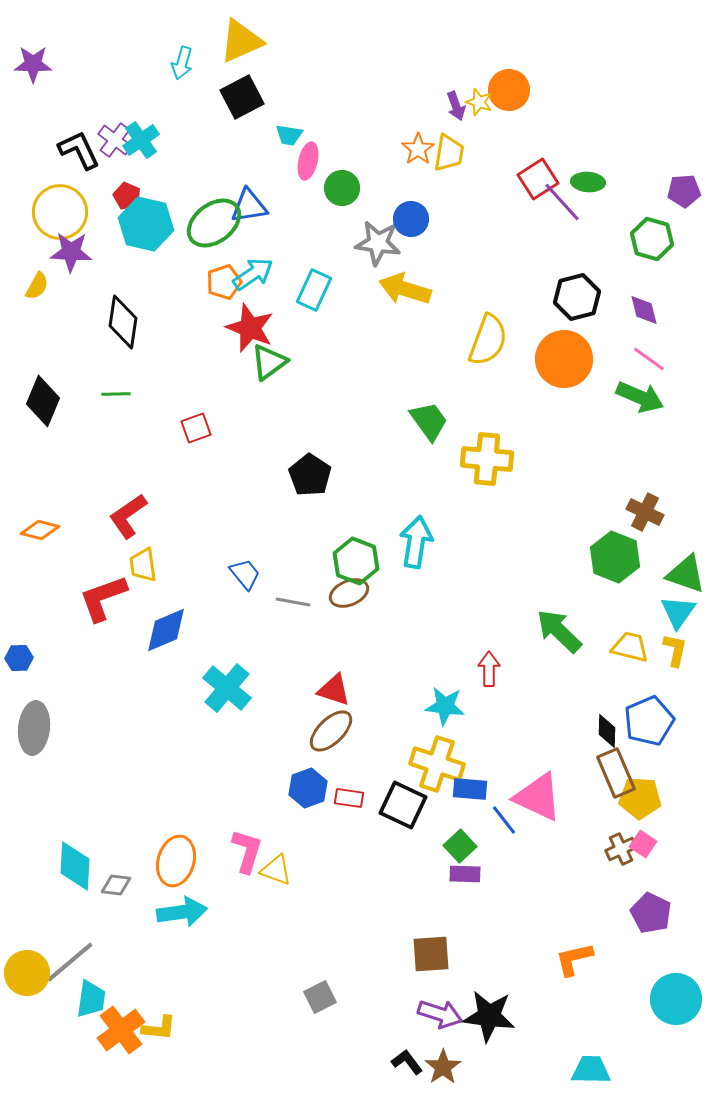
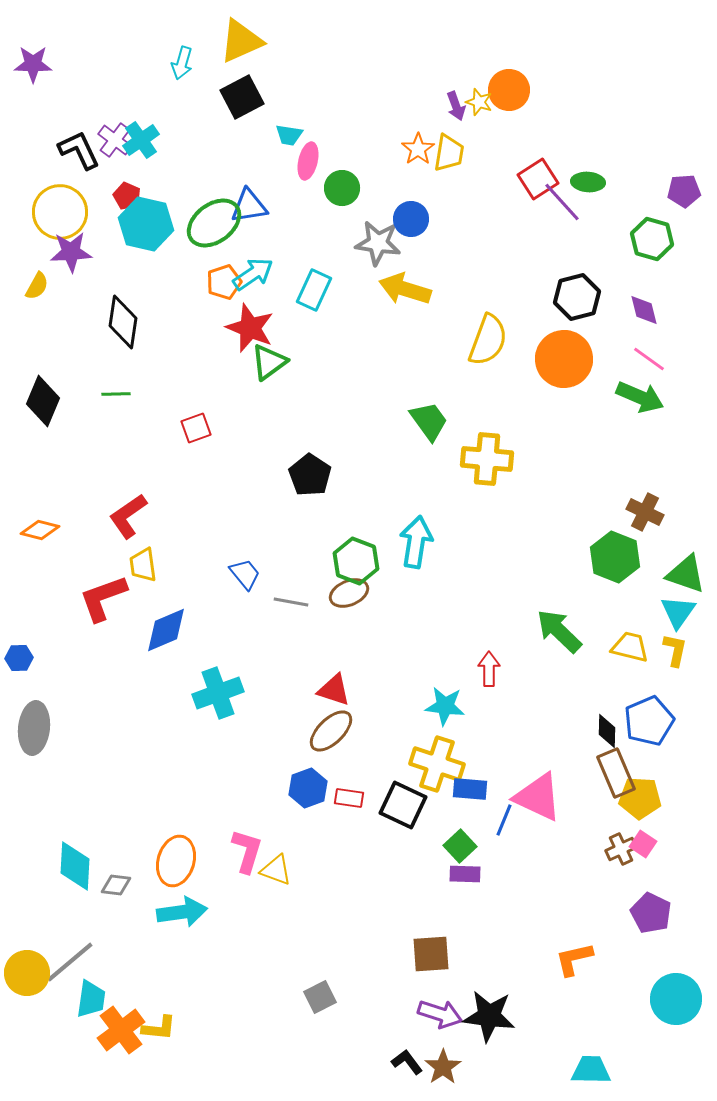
purple star at (71, 252): rotated 6 degrees counterclockwise
gray line at (293, 602): moved 2 px left
cyan cross at (227, 688): moved 9 px left, 5 px down; rotated 30 degrees clockwise
blue line at (504, 820): rotated 60 degrees clockwise
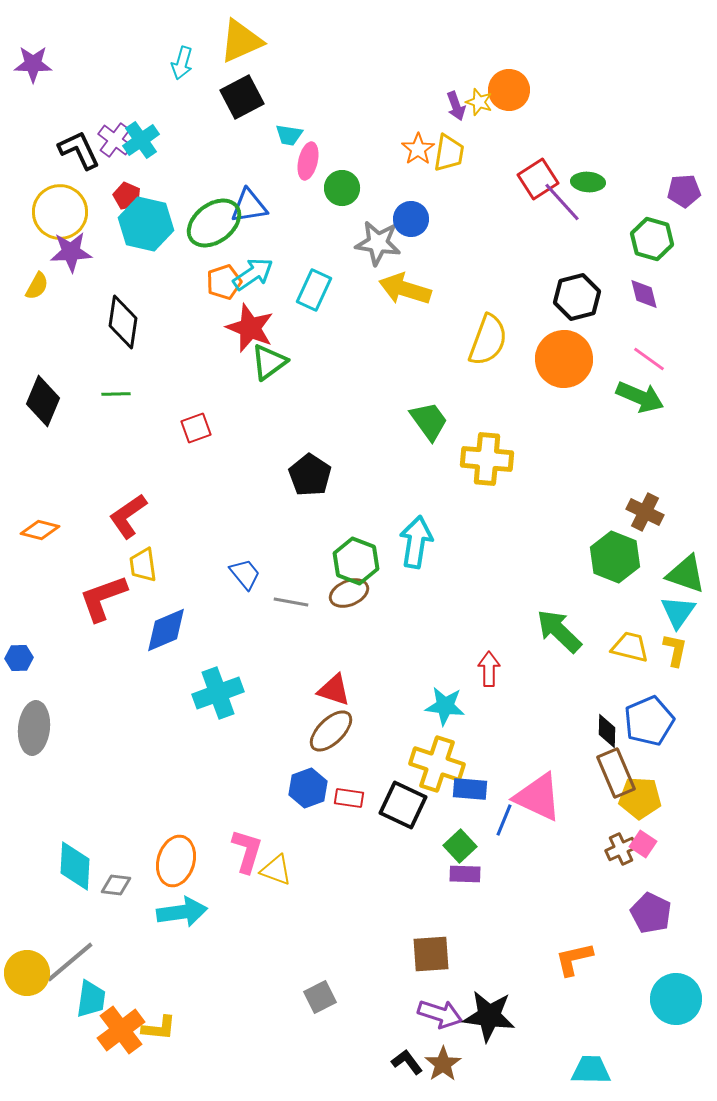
purple diamond at (644, 310): moved 16 px up
brown star at (443, 1067): moved 3 px up
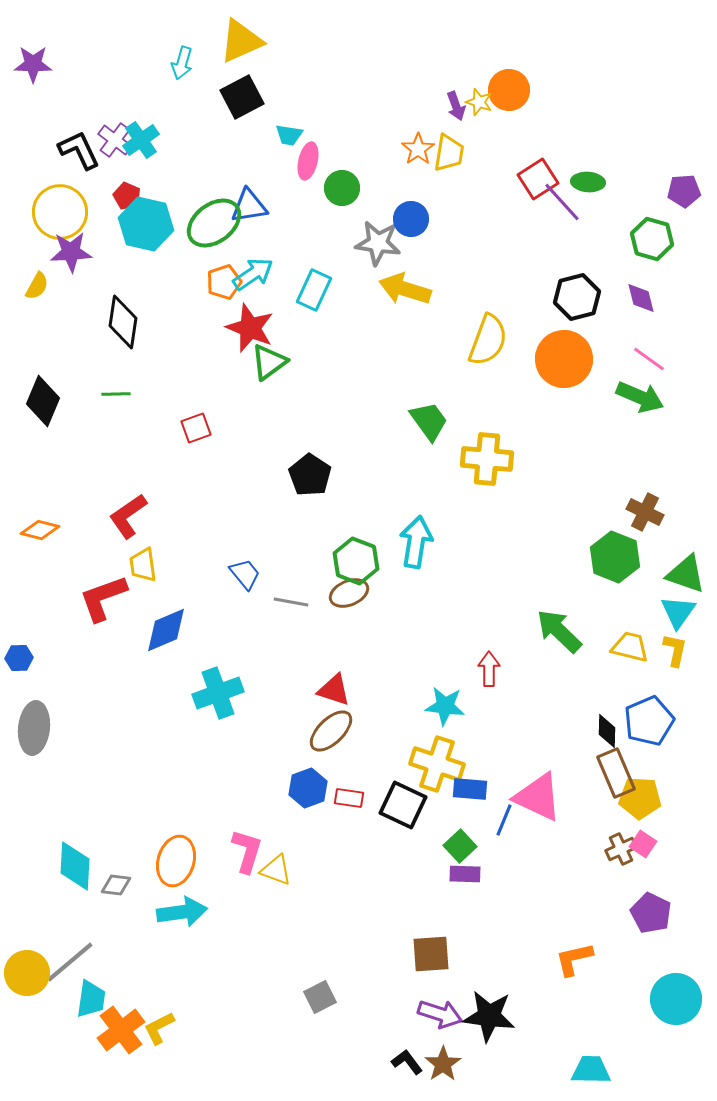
purple diamond at (644, 294): moved 3 px left, 4 px down
yellow L-shape at (159, 1028): rotated 147 degrees clockwise
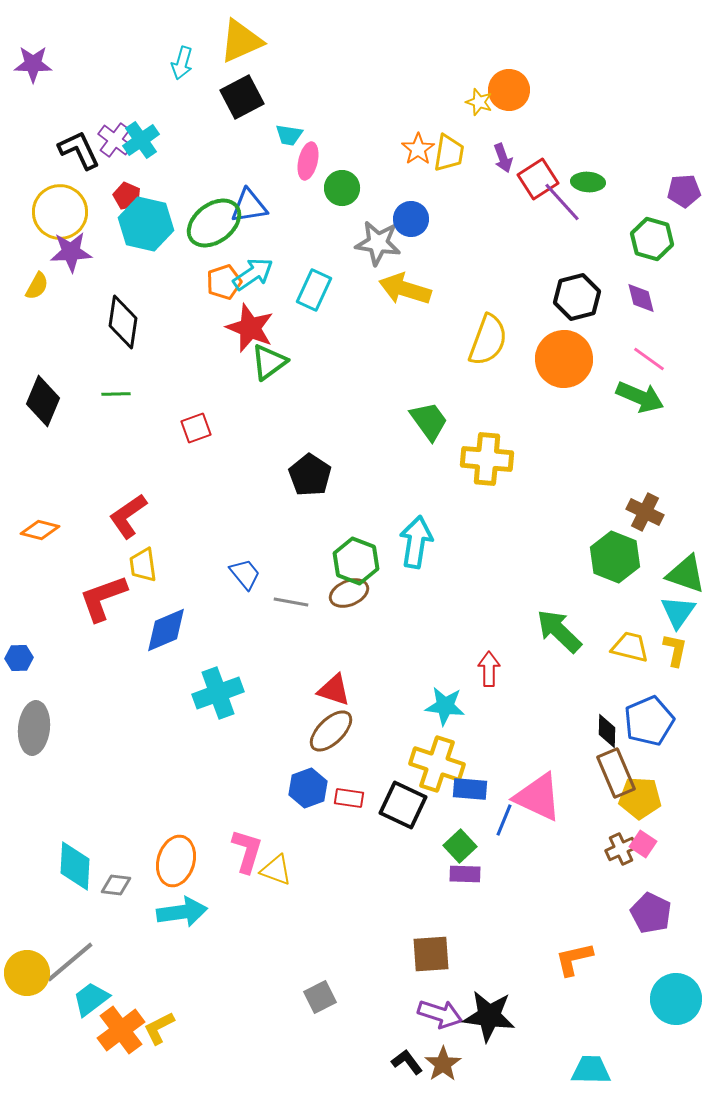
purple arrow at (456, 106): moved 47 px right, 52 px down
cyan trapezoid at (91, 999): rotated 135 degrees counterclockwise
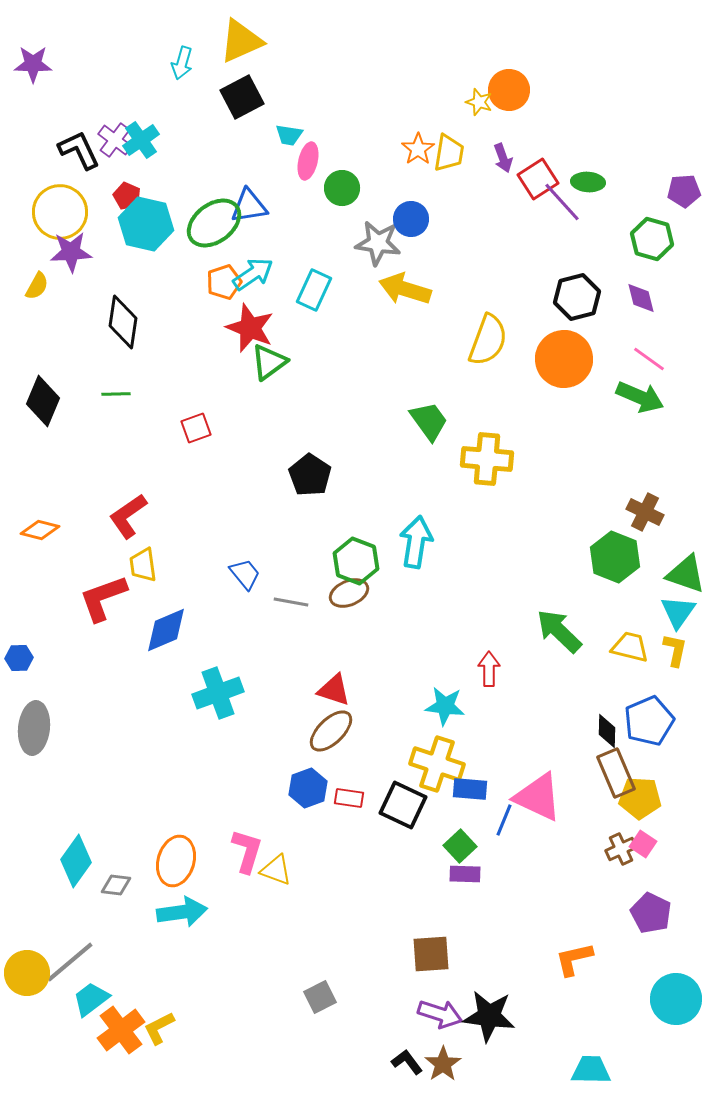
cyan diamond at (75, 866): moved 1 px right, 5 px up; rotated 33 degrees clockwise
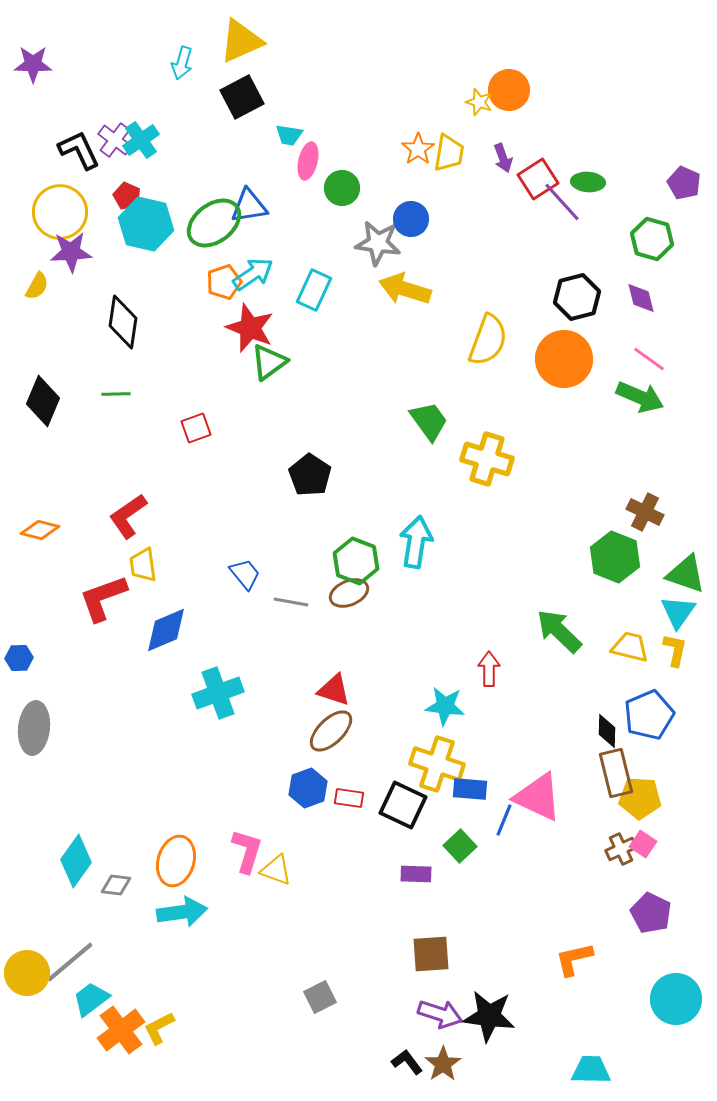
purple pentagon at (684, 191): moved 8 px up; rotated 28 degrees clockwise
yellow cross at (487, 459): rotated 12 degrees clockwise
blue pentagon at (649, 721): moved 6 px up
brown rectangle at (616, 773): rotated 9 degrees clockwise
purple rectangle at (465, 874): moved 49 px left
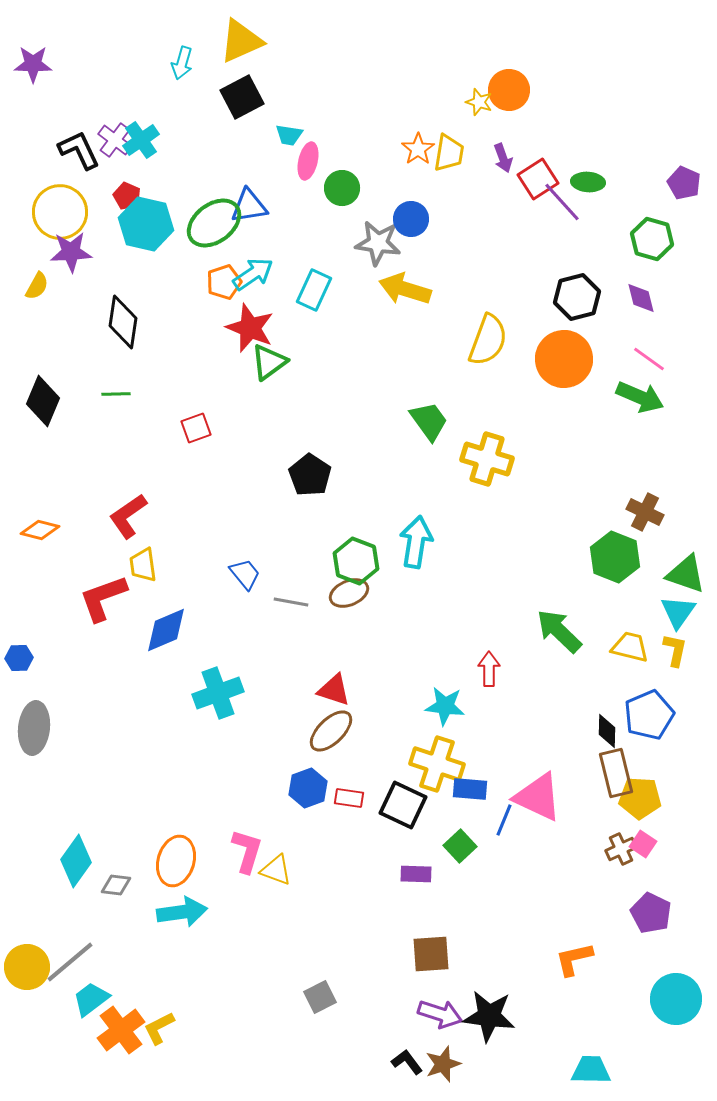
yellow circle at (27, 973): moved 6 px up
brown star at (443, 1064): rotated 15 degrees clockwise
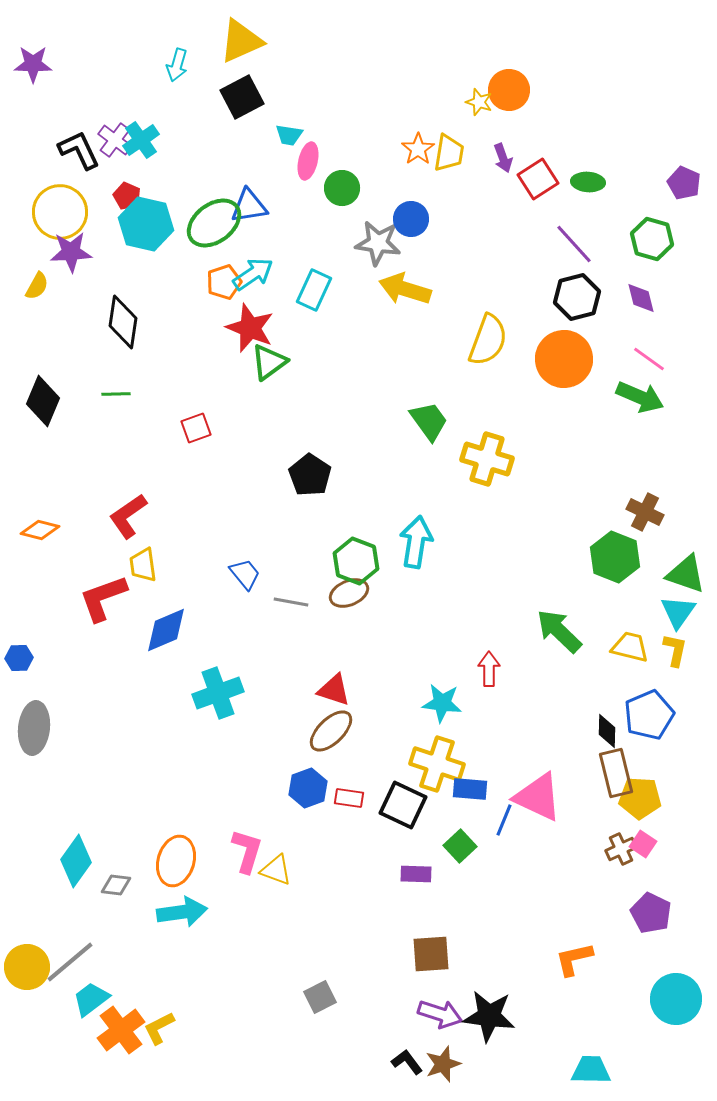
cyan arrow at (182, 63): moved 5 px left, 2 px down
purple line at (562, 202): moved 12 px right, 42 px down
cyan star at (445, 706): moved 3 px left, 3 px up
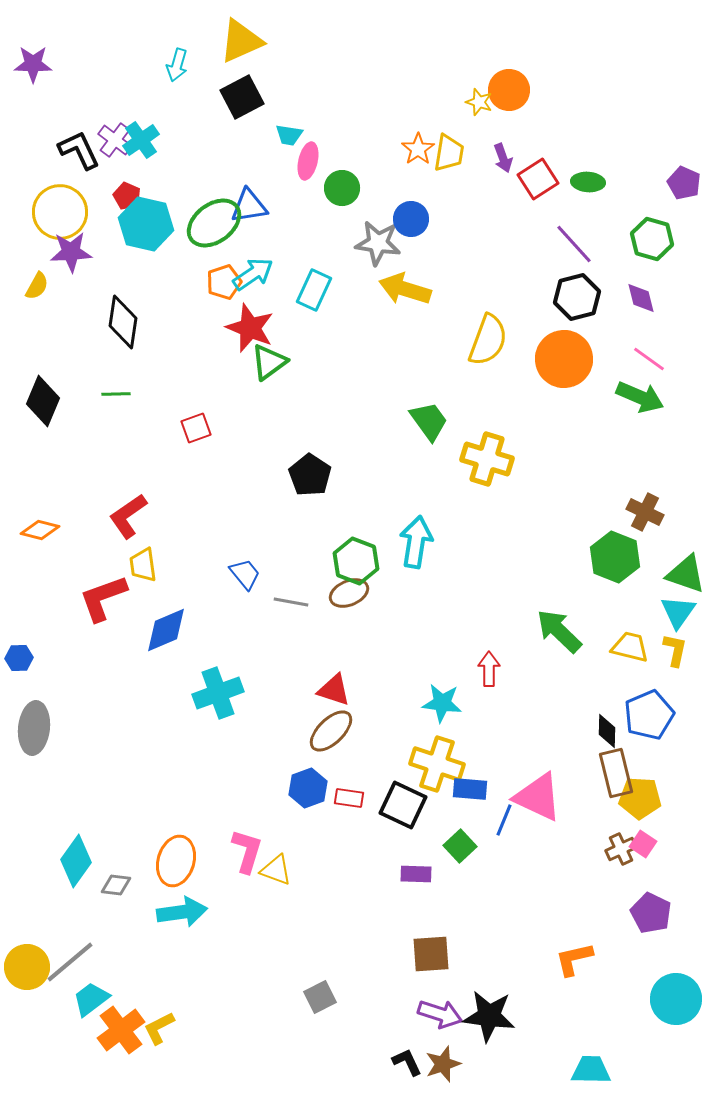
black L-shape at (407, 1062): rotated 12 degrees clockwise
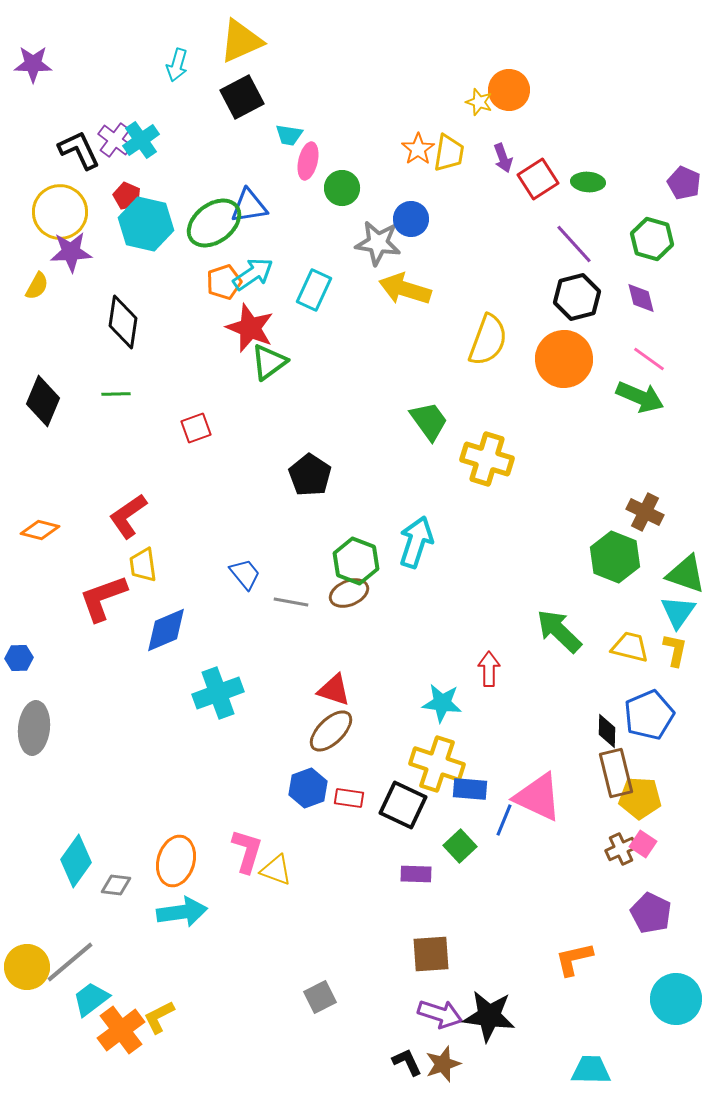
cyan arrow at (416, 542): rotated 9 degrees clockwise
yellow L-shape at (159, 1028): moved 11 px up
